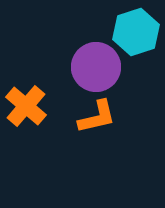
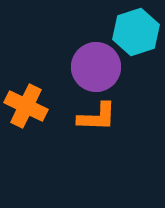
orange cross: rotated 15 degrees counterclockwise
orange L-shape: rotated 15 degrees clockwise
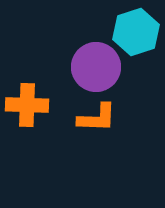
orange cross: moved 1 px right, 1 px up; rotated 24 degrees counterclockwise
orange L-shape: moved 1 px down
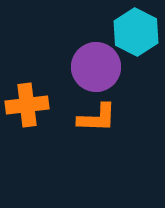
cyan hexagon: rotated 15 degrees counterclockwise
orange cross: rotated 9 degrees counterclockwise
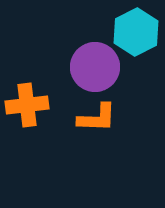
cyan hexagon: rotated 6 degrees clockwise
purple circle: moved 1 px left
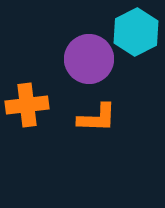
purple circle: moved 6 px left, 8 px up
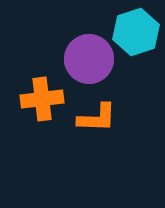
cyan hexagon: rotated 9 degrees clockwise
orange cross: moved 15 px right, 6 px up
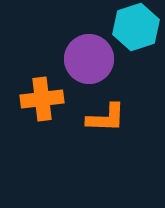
cyan hexagon: moved 5 px up
orange L-shape: moved 9 px right
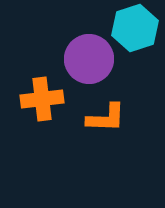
cyan hexagon: moved 1 px left, 1 px down
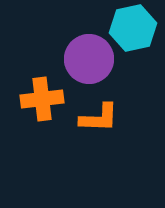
cyan hexagon: moved 2 px left; rotated 6 degrees clockwise
orange L-shape: moved 7 px left
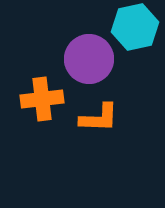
cyan hexagon: moved 2 px right, 1 px up
